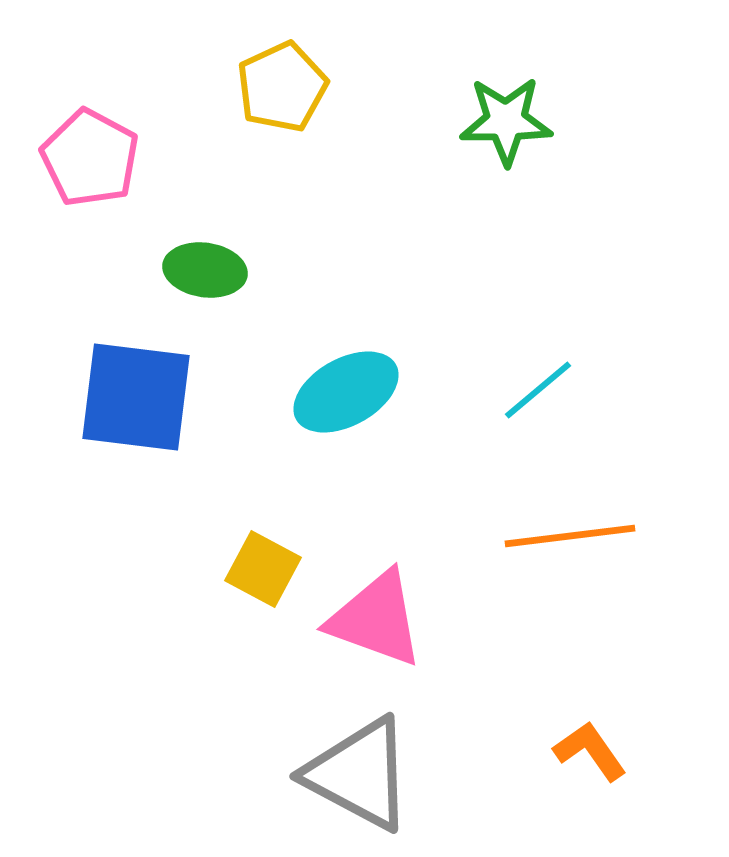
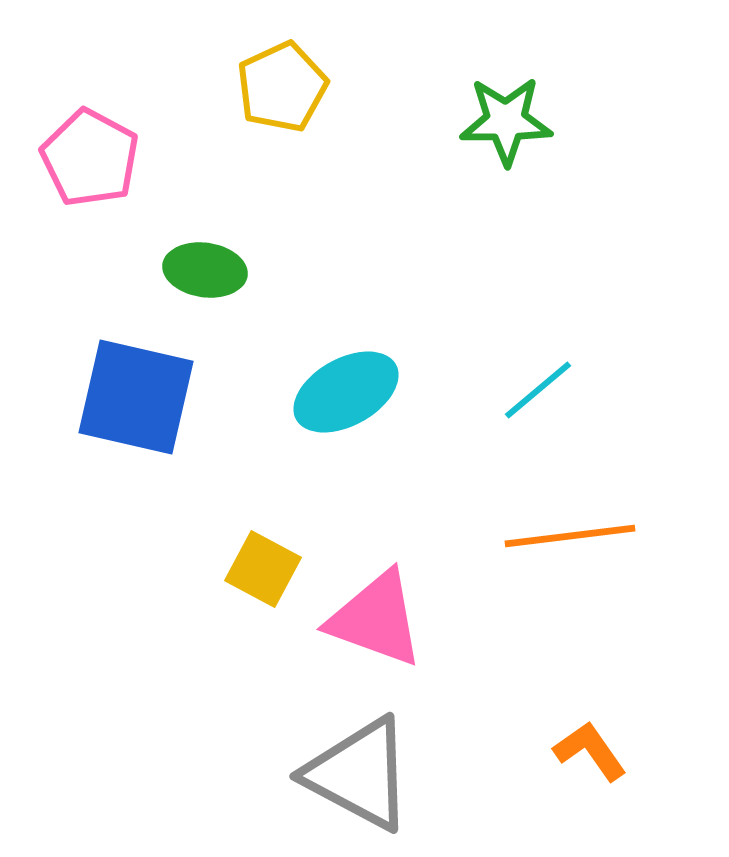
blue square: rotated 6 degrees clockwise
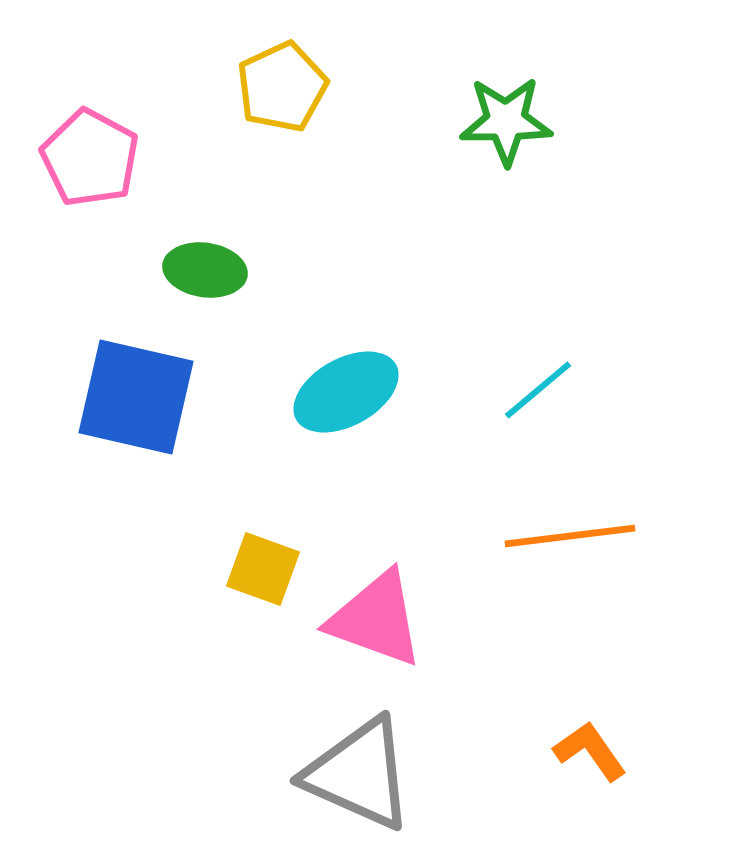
yellow square: rotated 8 degrees counterclockwise
gray triangle: rotated 4 degrees counterclockwise
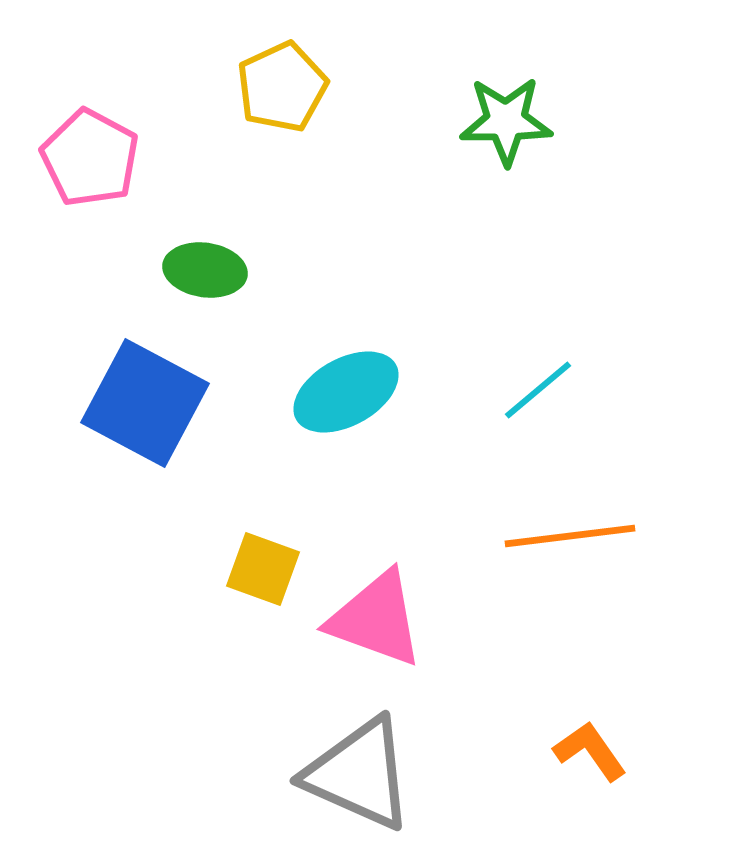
blue square: moved 9 px right, 6 px down; rotated 15 degrees clockwise
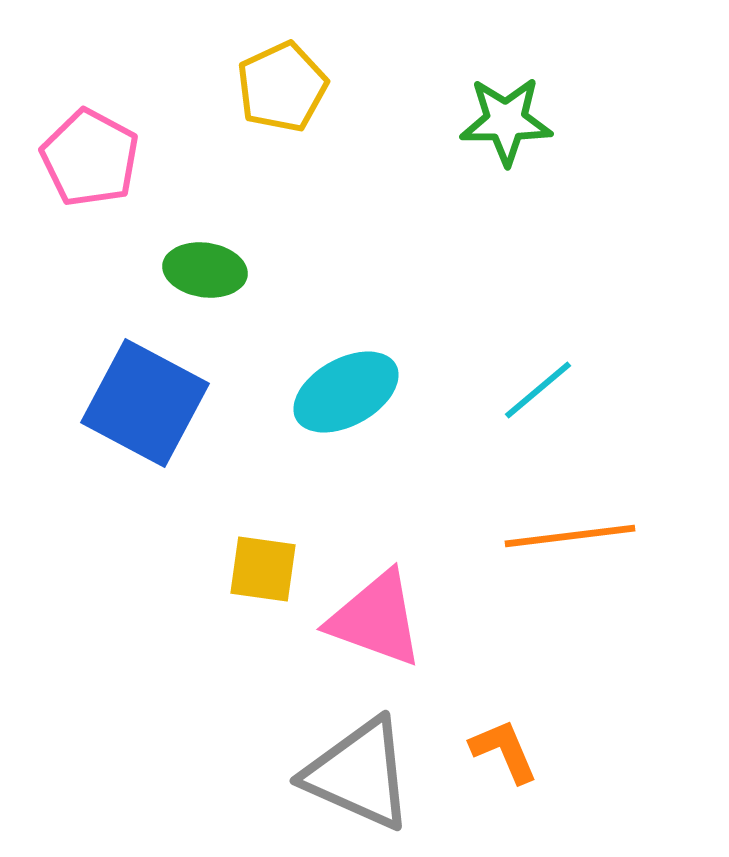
yellow square: rotated 12 degrees counterclockwise
orange L-shape: moved 86 px left; rotated 12 degrees clockwise
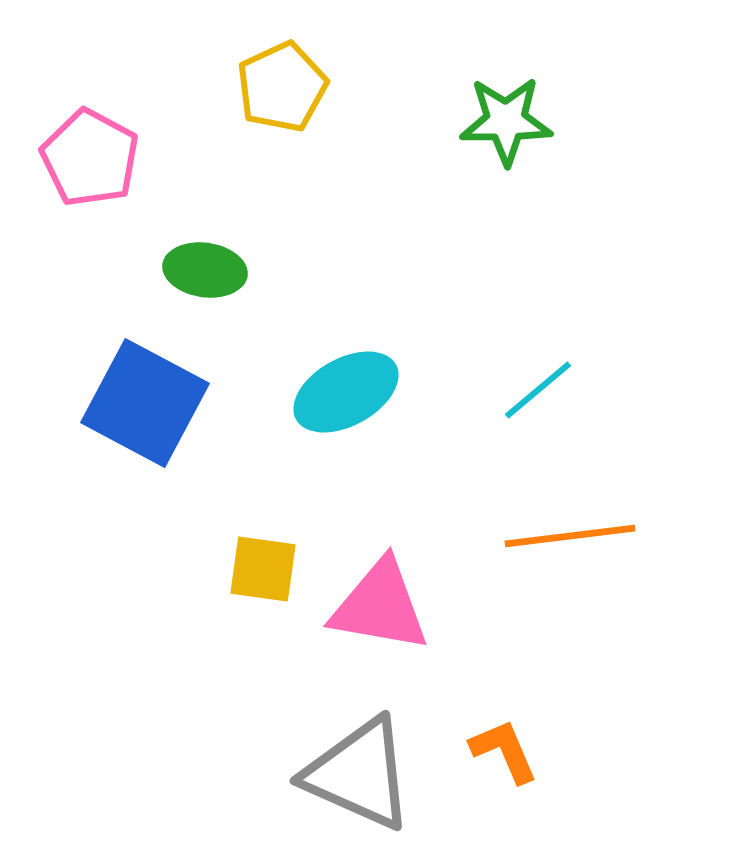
pink triangle: moved 4 px right, 13 px up; rotated 10 degrees counterclockwise
